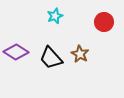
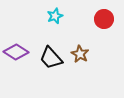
red circle: moved 3 px up
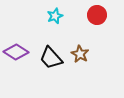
red circle: moved 7 px left, 4 px up
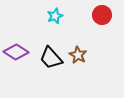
red circle: moved 5 px right
brown star: moved 2 px left, 1 px down
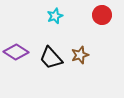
brown star: moved 2 px right; rotated 24 degrees clockwise
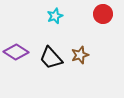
red circle: moved 1 px right, 1 px up
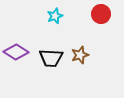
red circle: moved 2 px left
black trapezoid: rotated 45 degrees counterclockwise
